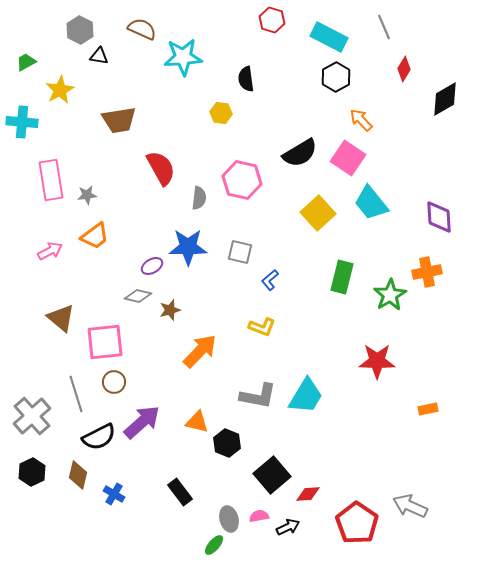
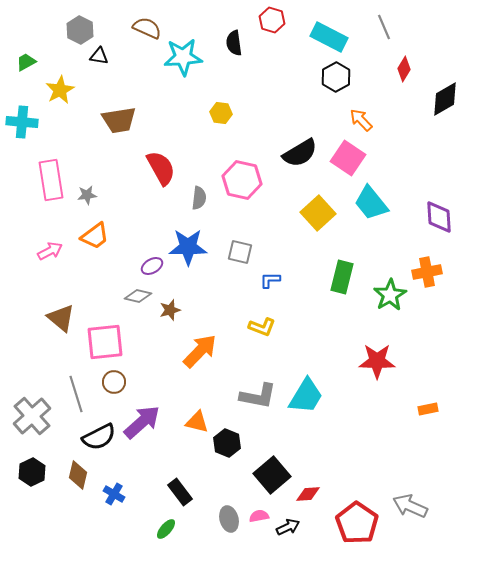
brown semicircle at (142, 29): moved 5 px right, 1 px up
black semicircle at (246, 79): moved 12 px left, 36 px up
blue L-shape at (270, 280): rotated 40 degrees clockwise
green ellipse at (214, 545): moved 48 px left, 16 px up
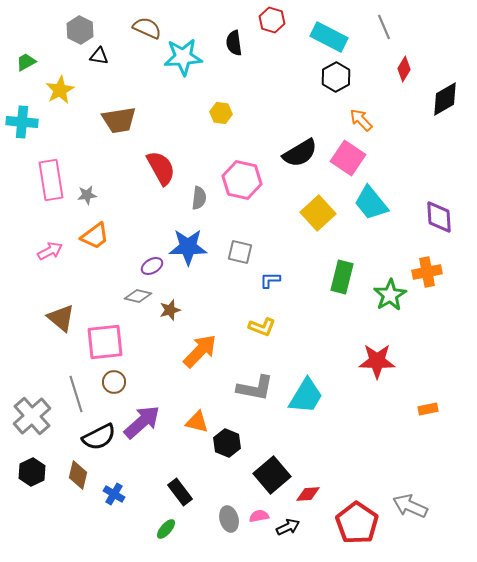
gray L-shape at (258, 396): moved 3 px left, 8 px up
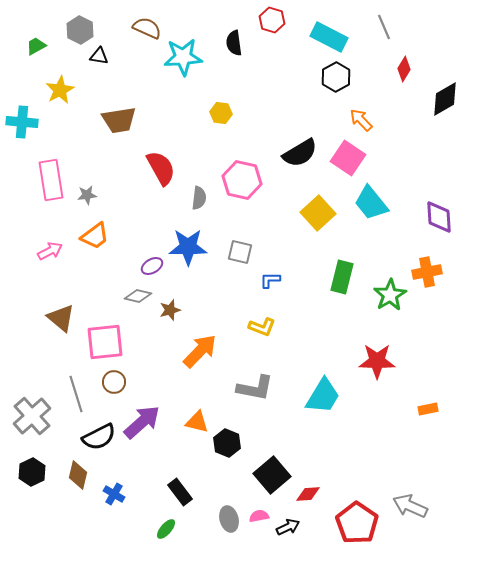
green trapezoid at (26, 62): moved 10 px right, 16 px up
cyan trapezoid at (306, 396): moved 17 px right
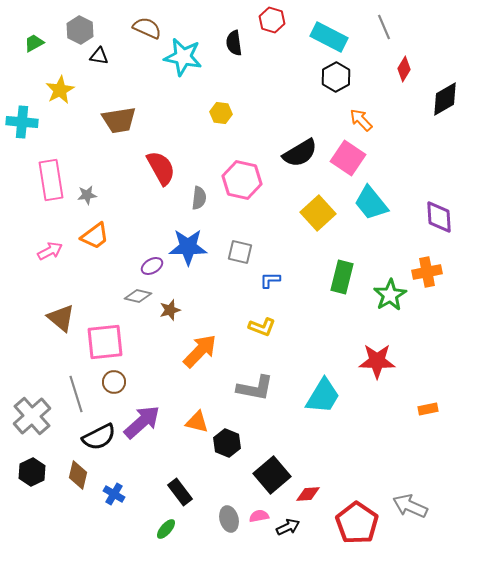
green trapezoid at (36, 46): moved 2 px left, 3 px up
cyan star at (183, 57): rotated 15 degrees clockwise
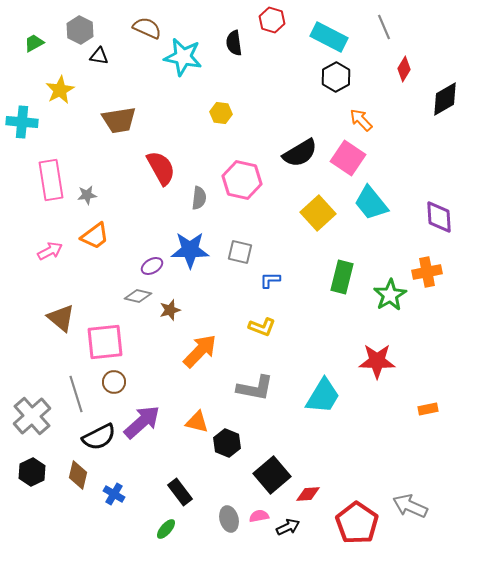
blue star at (188, 247): moved 2 px right, 3 px down
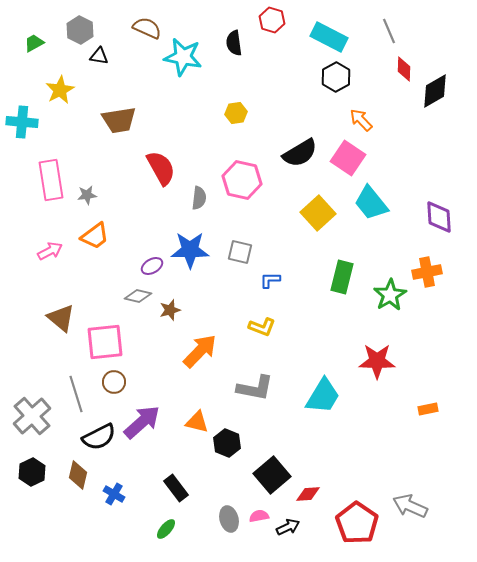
gray line at (384, 27): moved 5 px right, 4 px down
red diamond at (404, 69): rotated 30 degrees counterclockwise
black diamond at (445, 99): moved 10 px left, 8 px up
yellow hexagon at (221, 113): moved 15 px right; rotated 15 degrees counterclockwise
black rectangle at (180, 492): moved 4 px left, 4 px up
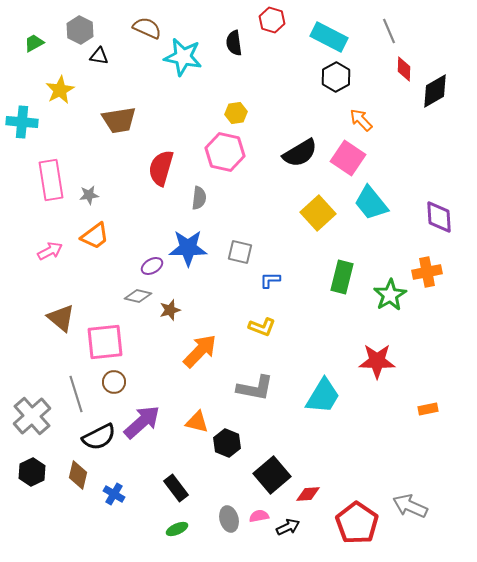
red semicircle at (161, 168): rotated 135 degrees counterclockwise
pink hexagon at (242, 180): moved 17 px left, 28 px up
gray star at (87, 195): moved 2 px right
blue star at (190, 250): moved 2 px left, 2 px up
green ellipse at (166, 529): moved 11 px right; rotated 25 degrees clockwise
